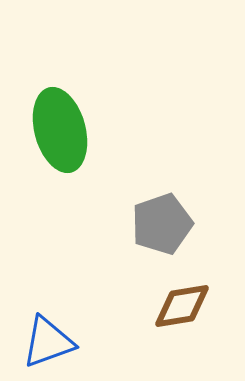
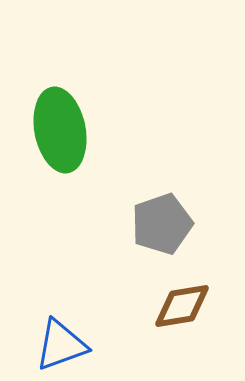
green ellipse: rotated 4 degrees clockwise
blue triangle: moved 13 px right, 3 px down
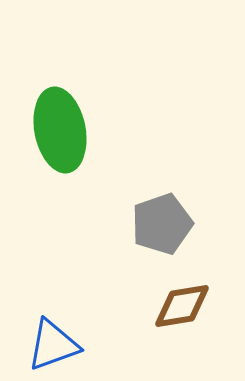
blue triangle: moved 8 px left
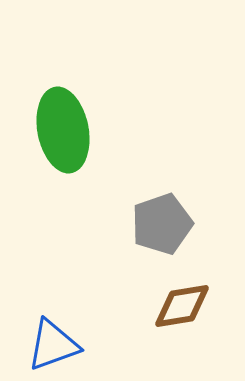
green ellipse: moved 3 px right
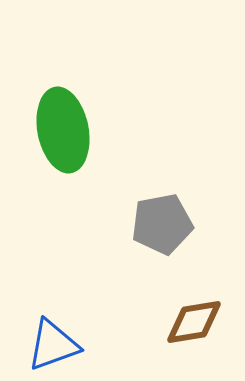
gray pentagon: rotated 8 degrees clockwise
brown diamond: moved 12 px right, 16 px down
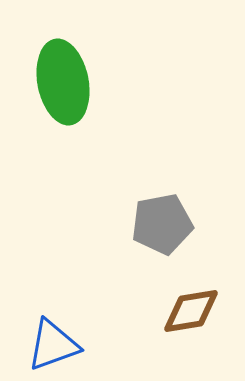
green ellipse: moved 48 px up
brown diamond: moved 3 px left, 11 px up
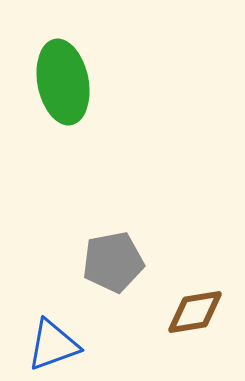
gray pentagon: moved 49 px left, 38 px down
brown diamond: moved 4 px right, 1 px down
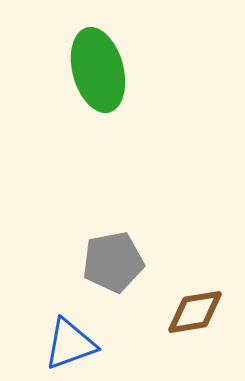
green ellipse: moved 35 px right, 12 px up; rotated 4 degrees counterclockwise
blue triangle: moved 17 px right, 1 px up
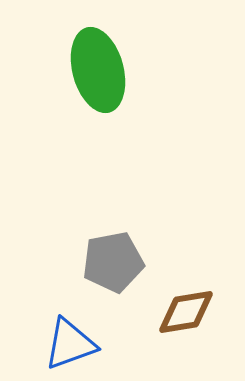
brown diamond: moved 9 px left
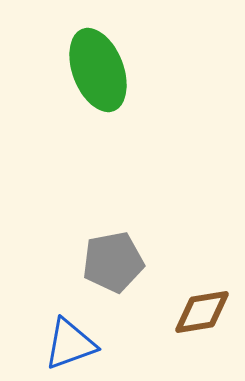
green ellipse: rotated 6 degrees counterclockwise
brown diamond: moved 16 px right
